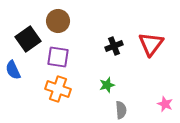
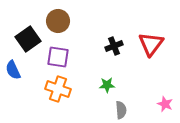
green star: rotated 14 degrees clockwise
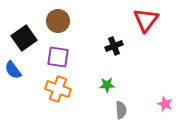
black square: moved 4 px left, 1 px up
red triangle: moved 5 px left, 24 px up
blue semicircle: rotated 12 degrees counterclockwise
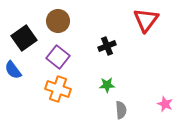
black cross: moved 7 px left
purple square: rotated 30 degrees clockwise
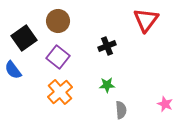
orange cross: moved 2 px right, 3 px down; rotated 30 degrees clockwise
